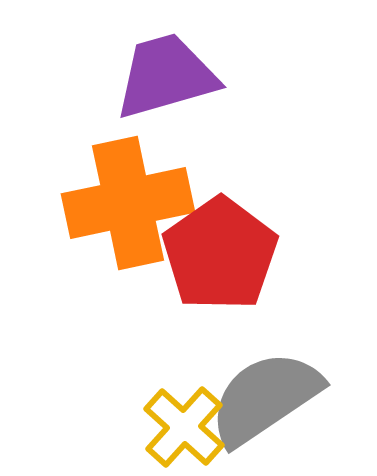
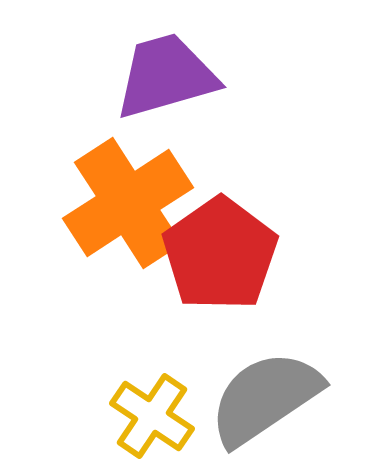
orange cross: rotated 21 degrees counterclockwise
yellow cross: moved 32 px left, 11 px up; rotated 8 degrees counterclockwise
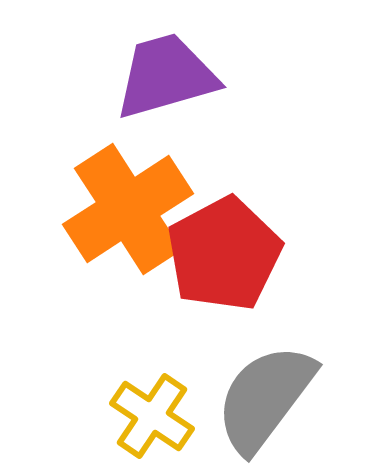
orange cross: moved 6 px down
red pentagon: moved 4 px right; rotated 7 degrees clockwise
gray semicircle: rotated 19 degrees counterclockwise
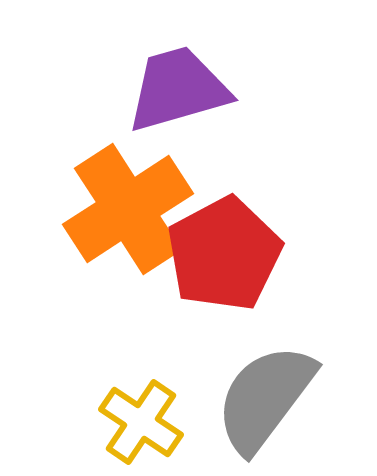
purple trapezoid: moved 12 px right, 13 px down
yellow cross: moved 11 px left, 6 px down
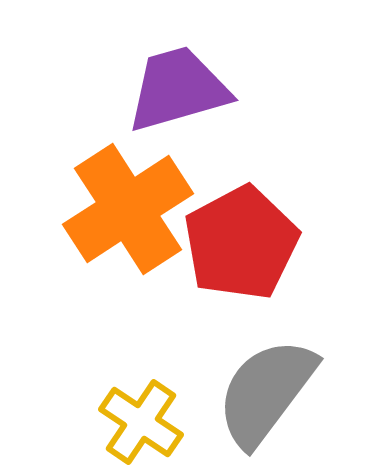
red pentagon: moved 17 px right, 11 px up
gray semicircle: moved 1 px right, 6 px up
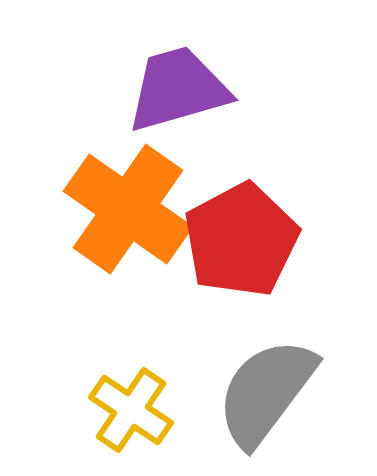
orange cross: rotated 22 degrees counterclockwise
red pentagon: moved 3 px up
yellow cross: moved 10 px left, 12 px up
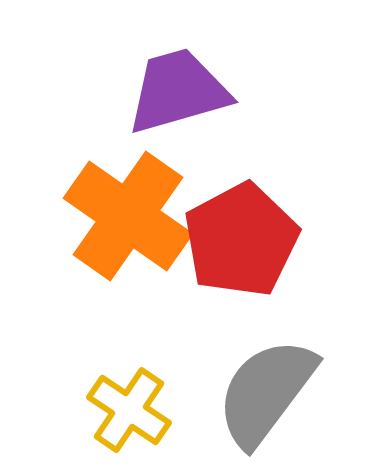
purple trapezoid: moved 2 px down
orange cross: moved 7 px down
yellow cross: moved 2 px left
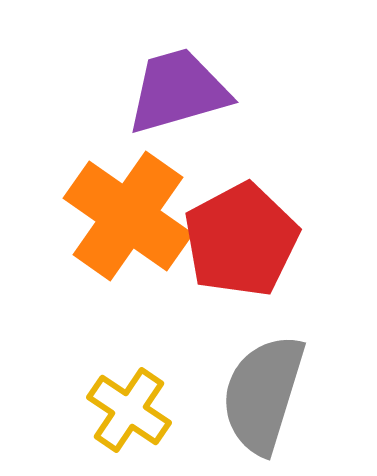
gray semicircle: moved 3 px left, 2 px down; rotated 20 degrees counterclockwise
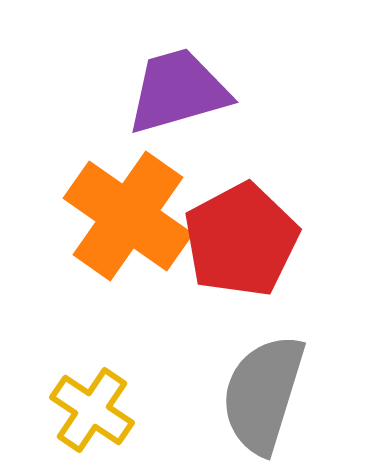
yellow cross: moved 37 px left
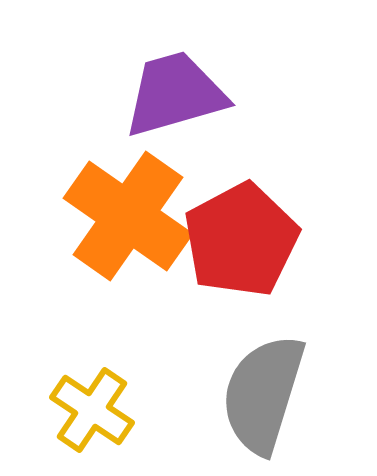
purple trapezoid: moved 3 px left, 3 px down
